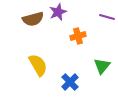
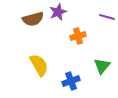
yellow semicircle: moved 1 px right
blue cross: moved 1 px right, 1 px up; rotated 24 degrees clockwise
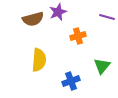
yellow semicircle: moved 5 px up; rotated 35 degrees clockwise
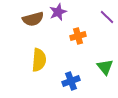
purple line: rotated 28 degrees clockwise
green triangle: moved 3 px right, 1 px down; rotated 18 degrees counterclockwise
